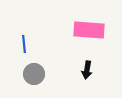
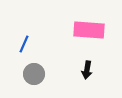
blue line: rotated 30 degrees clockwise
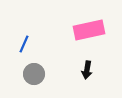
pink rectangle: rotated 16 degrees counterclockwise
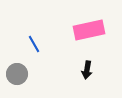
blue line: moved 10 px right; rotated 54 degrees counterclockwise
gray circle: moved 17 px left
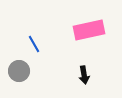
black arrow: moved 3 px left, 5 px down; rotated 18 degrees counterclockwise
gray circle: moved 2 px right, 3 px up
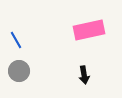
blue line: moved 18 px left, 4 px up
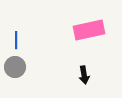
blue line: rotated 30 degrees clockwise
gray circle: moved 4 px left, 4 px up
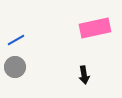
pink rectangle: moved 6 px right, 2 px up
blue line: rotated 60 degrees clockwise
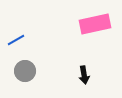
pink rectangle: moved 4 px up
gray circle: moved 10 px right, 4 px down
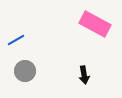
pink rectangle: rotated 40 degrees clockwise
